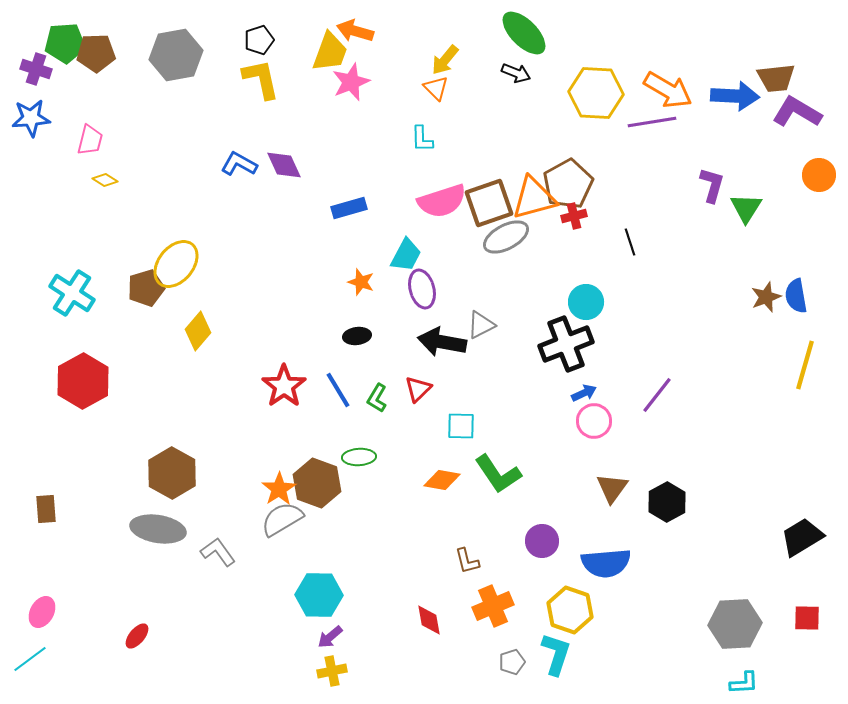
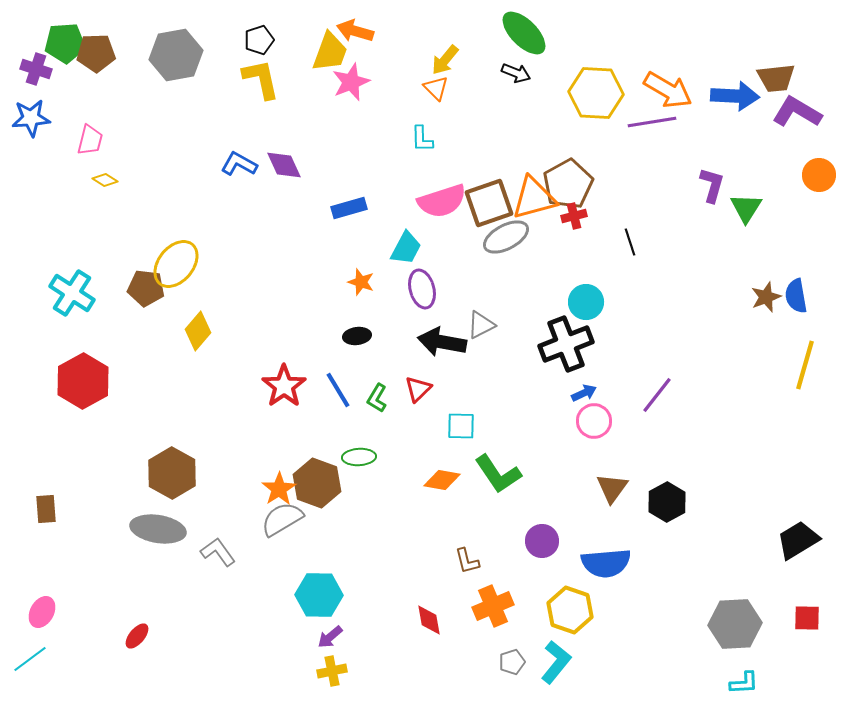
cyan trapezoid at (406, 255): moved 7 px up
brown pentagon at (146, 288): rotated 24 degrees clockwise
black trapezoid at (802, 537): moved 4 px left, 3 px down
cyan L-shape at (556, 654): moved 8 px down; rotated 21 degrees clockwise
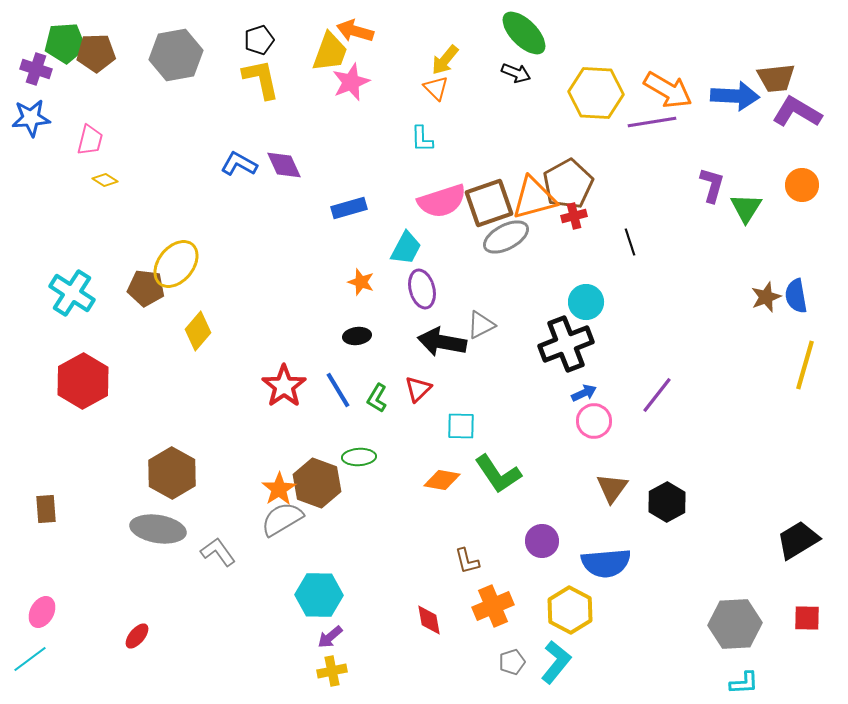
orange circle at (819, 175): moved 17 px left, 10 px down
yellow hexagon at (570, 610): rotated 9 degrees clockwise
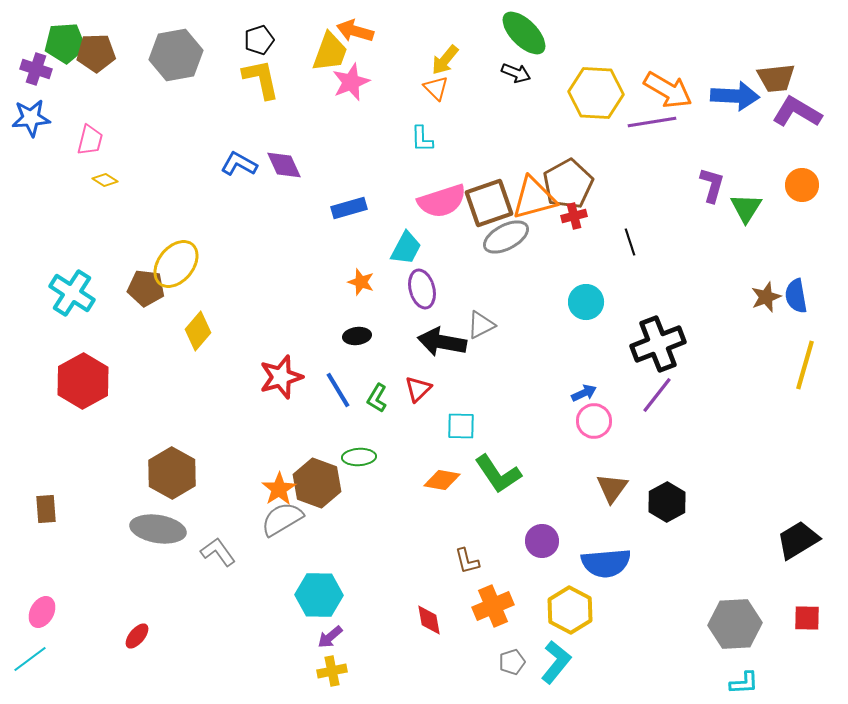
black cross at (566, 344): moved 92 px right
red star at (284, 386): moved 3 px left, 9 px up; rotated 18 degrees clockwise
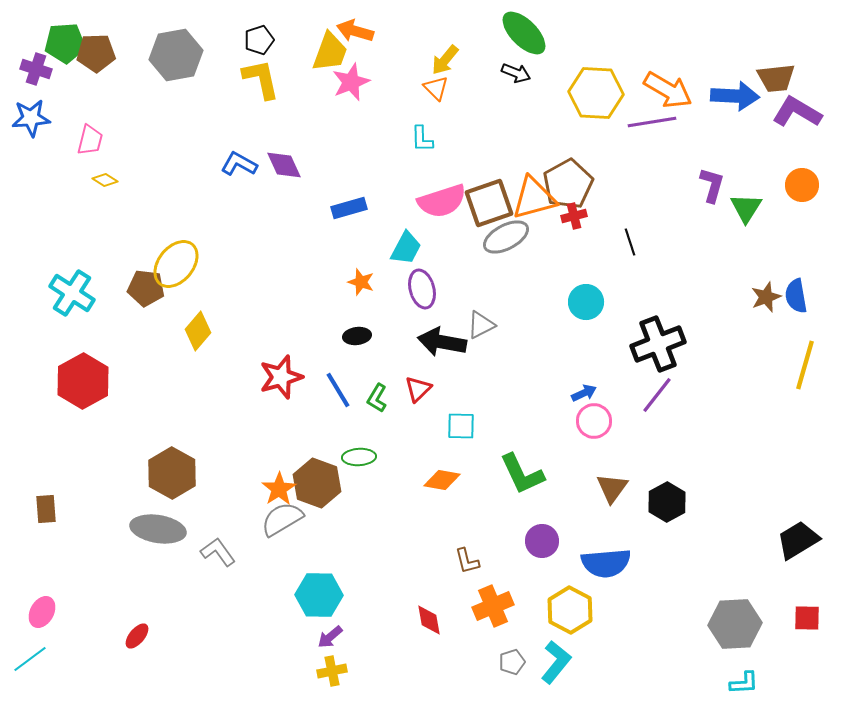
green L-shape at (498, 474): moved 24 px right; rotated 9 degrees clockwise
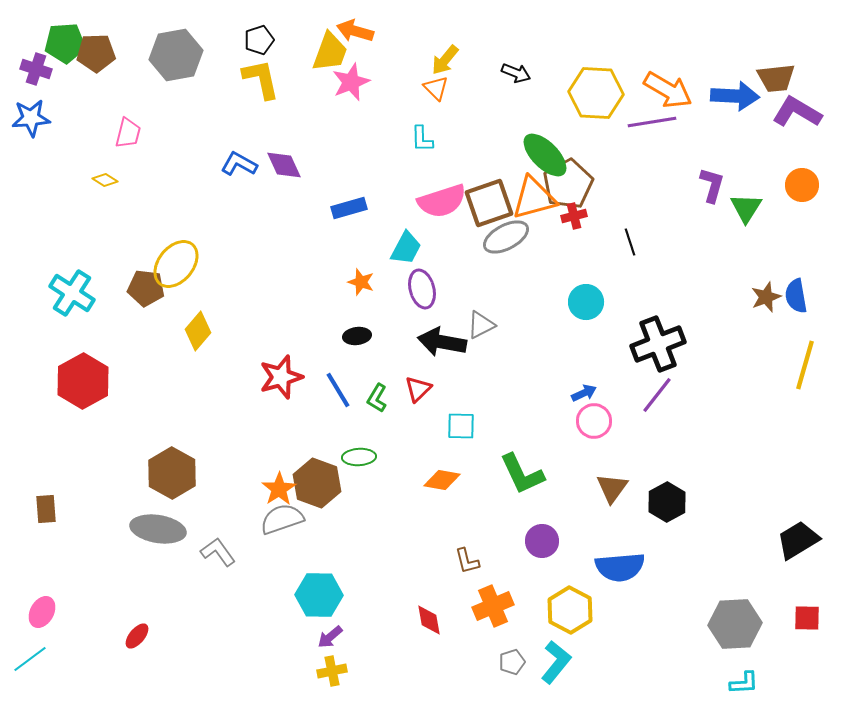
green ellipse at (524, 33): moved 21 px right, 122 px down
pink trapezoid at (90, 140): moved 38 px right, 7 px up
gray semicircle at (282, 519): rotated 12 degrees clockwise
blue semicircle at (606, 563): moved 14 px right, 4 px down
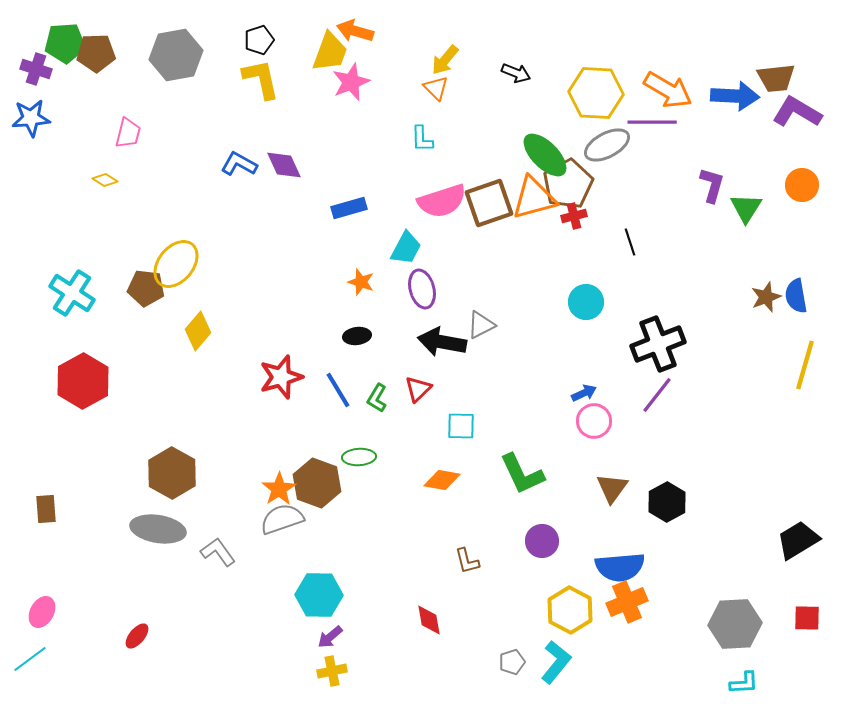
purple line at (652, 122): rotated 9 degrees clockwise
gray ellipse at (506, 237): moved 101 px right, 92 px up
orange cross at (493, 606): moved 134 px right, 4 px up
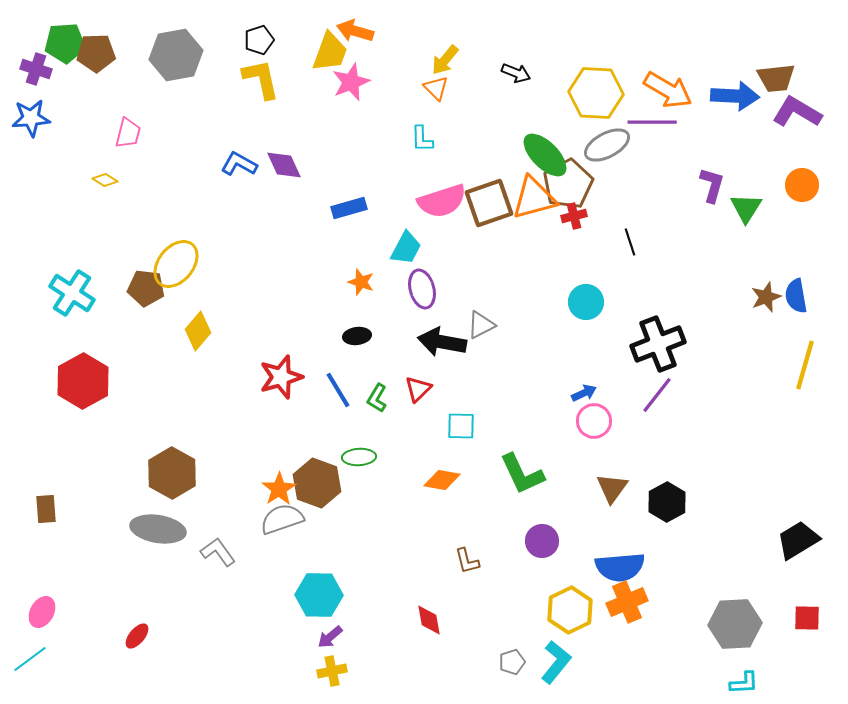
yellow hexagon at (570, 610): rotated 6 degrees clockwise
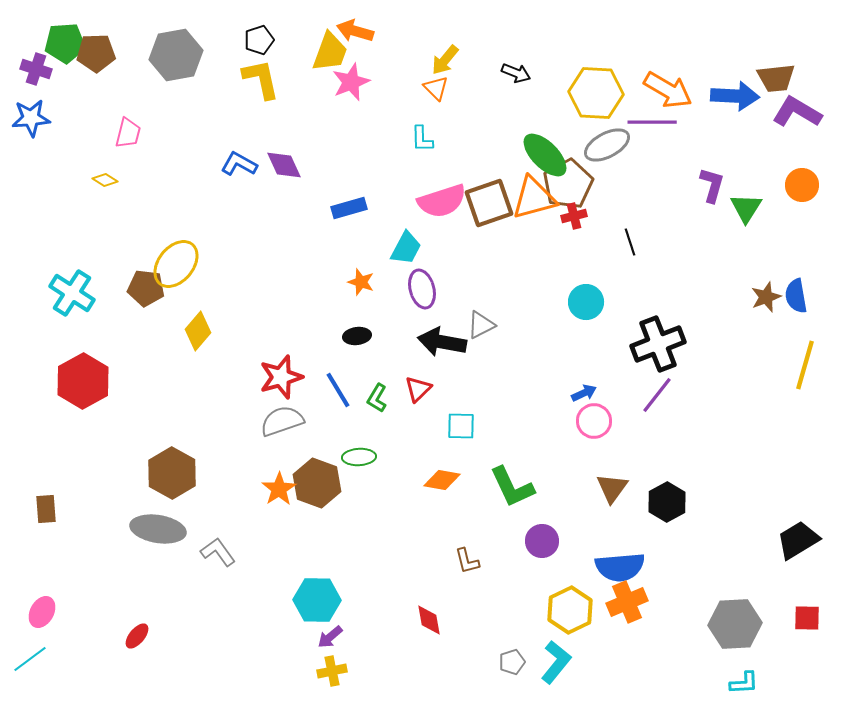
green L-shape at (522, 474): moved 10 px left, 13 px down
gray semicircle at (282, 519): moved 98 px up
cyan hexagon at (319, 595): moved 2 px left, 5 px down
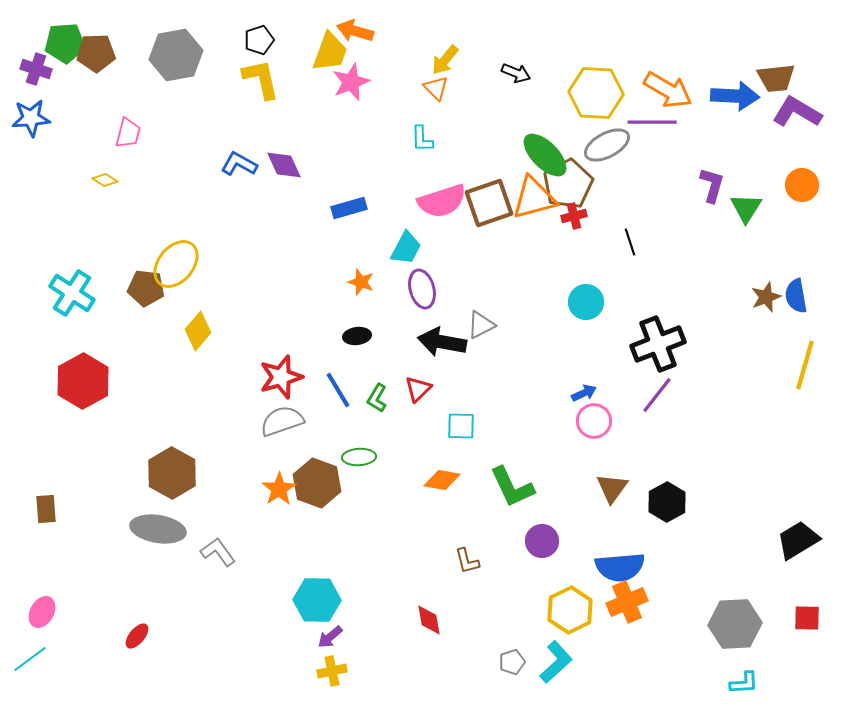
cyan L-shape at (556, 662): rotated 9 degrees clockwise
